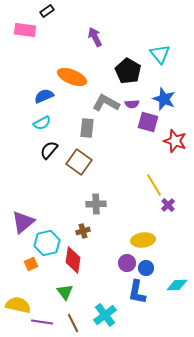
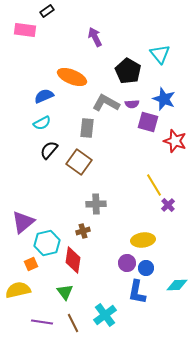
yellow semicircle: moved 15 px up; rotated 25 degrees counterclockwise
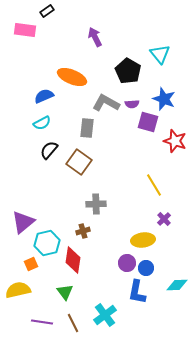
purple cross: moved 4 px left, 14 px down
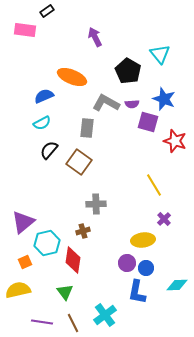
orange square: moved 6 px left, 2 px up
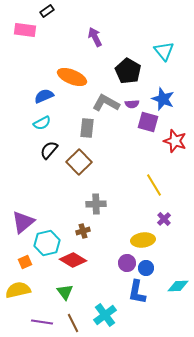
cyan triangle: moved 4 px right, 3 px up
blue star: moved 1 px left
brown square: rotated 10 degrees clockwise
red diamond: rotated 68 degrees counterclockwise
cyan diamond: moved 1 px right, 1 px down
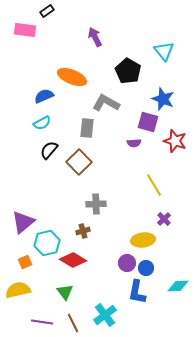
purple semicircle: moved 2 px right, 39 px down
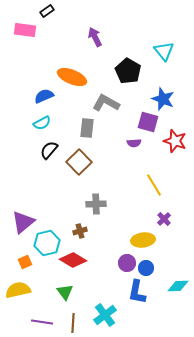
brown cross: moved 3 px left
brown line: rotated 30 degrees clockwise
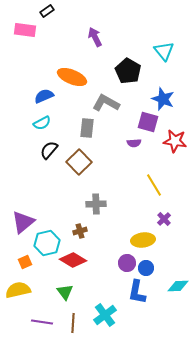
red star: rotated 10 degrees counterclockwise
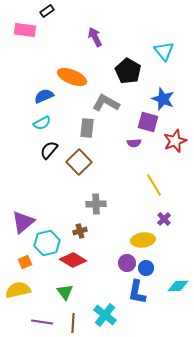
red star: rotated 30 degrees counterclockwise
cyan cross: rotated 15 degrees counterclockwise
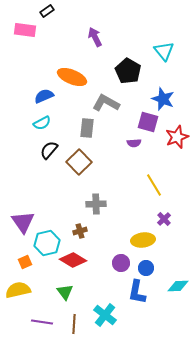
red star: moved 2 px right, 4 px up
purple triangle: rotated 25 degrees counterclockwise
purple circle: moved 6 px left
brown line: moved 1 px right, 1 px down
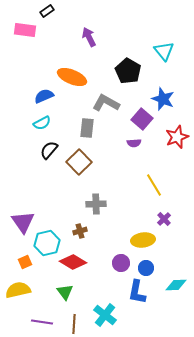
purple arrow: moved 6 px left
purple square: moved 6 px left, 3 px up; rotated 25 degrees clockwise
red diamond: moved 2 px down
cyan diamond: moved 2 px left, 1 px up
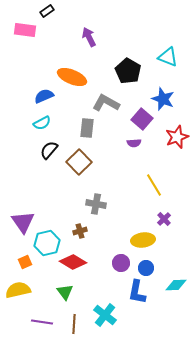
cyan triangle: moved 4 px right, 6 px down; rotated 30 degrees counterclockwise
gray cross: rotated 12 degrees clockwise
